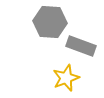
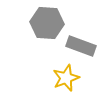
gray hexagon: moved 3 px left, 1 px down
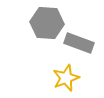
gray rectangle: moved 2 px left, 3 px up
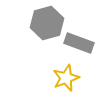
gray hexagon: rotated 20 degrees counterclockwise
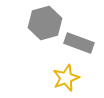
gray hexagon: moved 2 px left
